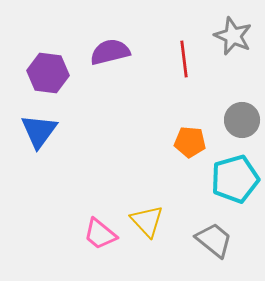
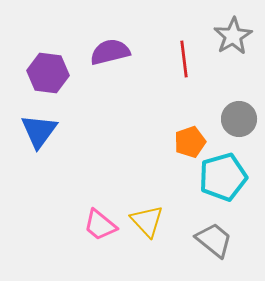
gray star: rotated 18 degrees clockwise
gray circle: moved 3 px left, 1 px up
orange pentagon: rotated 24 degrees counterclockwise
cyan pentagon: moved 12 px left, 2 px up
pink trapezoid: moved 9 px up
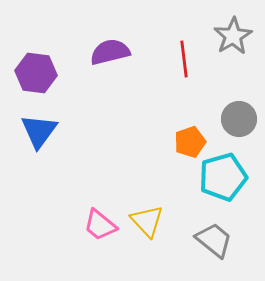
purple hexagon: moved 12 px left
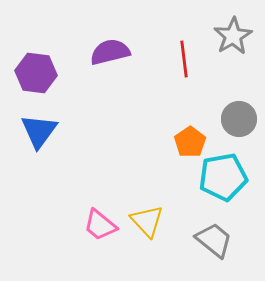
orange pentagon: rotated 16 degrees counterclockwise
cyan pentagon: rotated 6 degrees clockwise
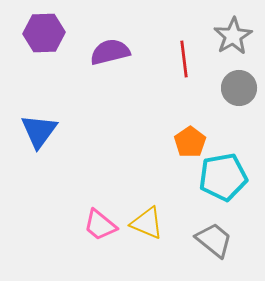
purple hexagon: moved 8 px right, 40 px up; rotated 9 degrees counterclockwise
gray circle: moved 31 px up
yellow triangle: moved 2 px down; rotated 24 degrees counterclockwise
